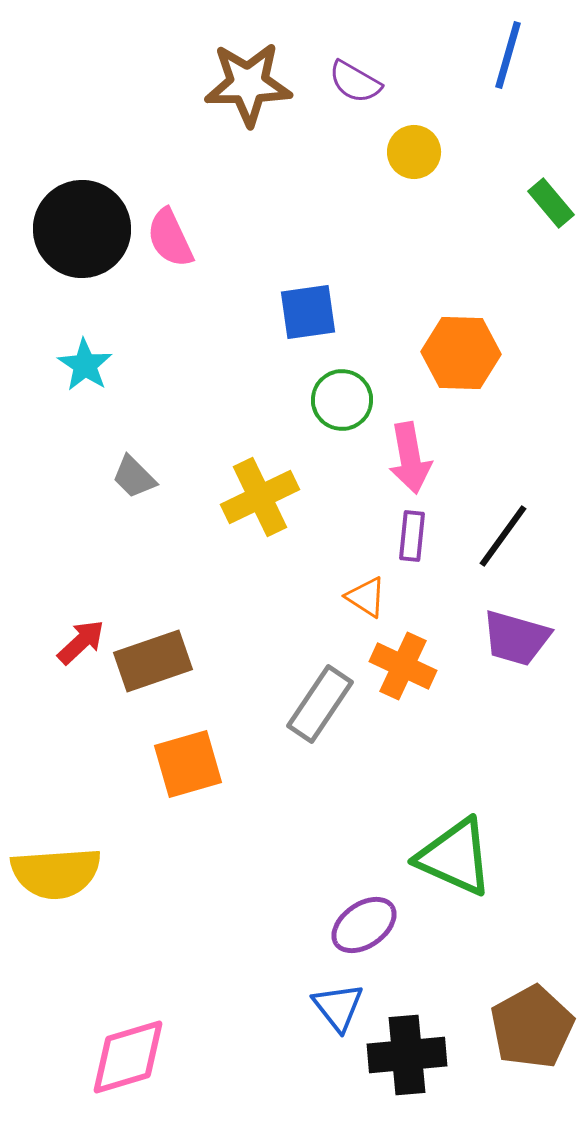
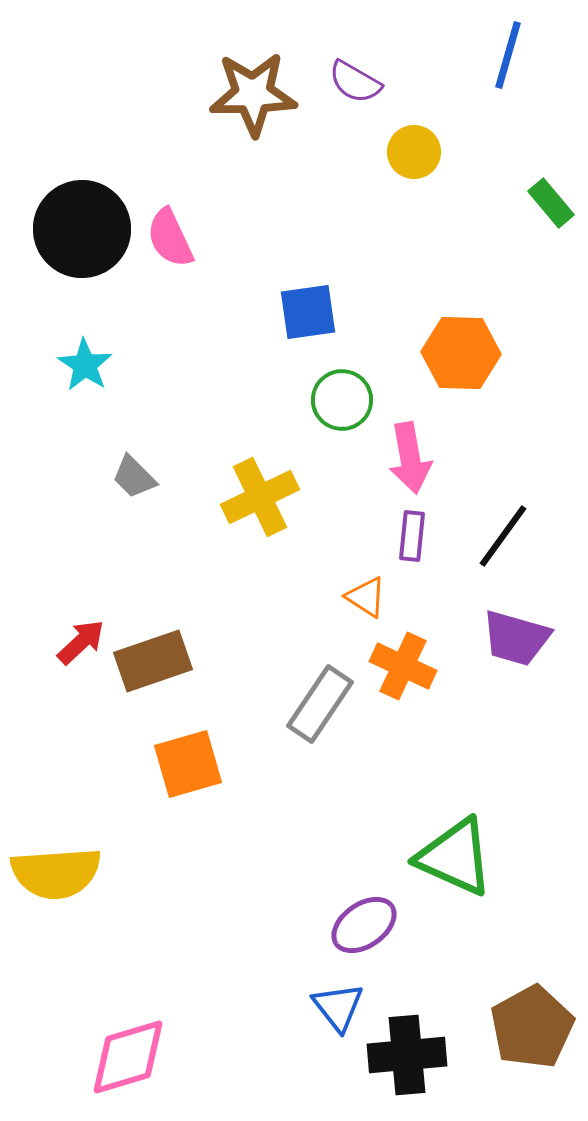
brown star: moved 5 px right, 10 px down
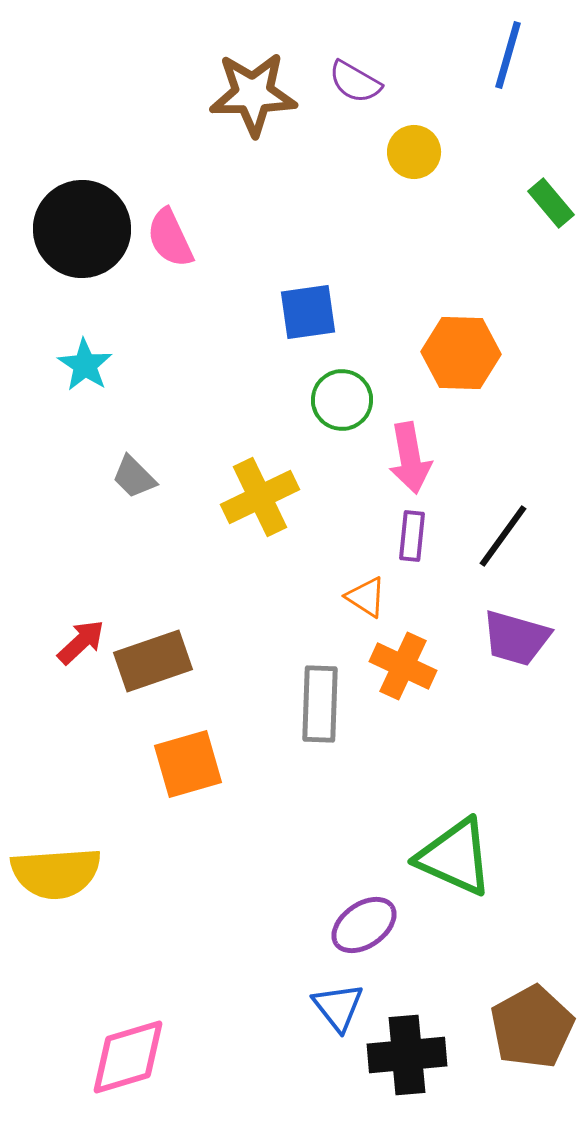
gray rectangle: rotated 32 degrees counterclockwise
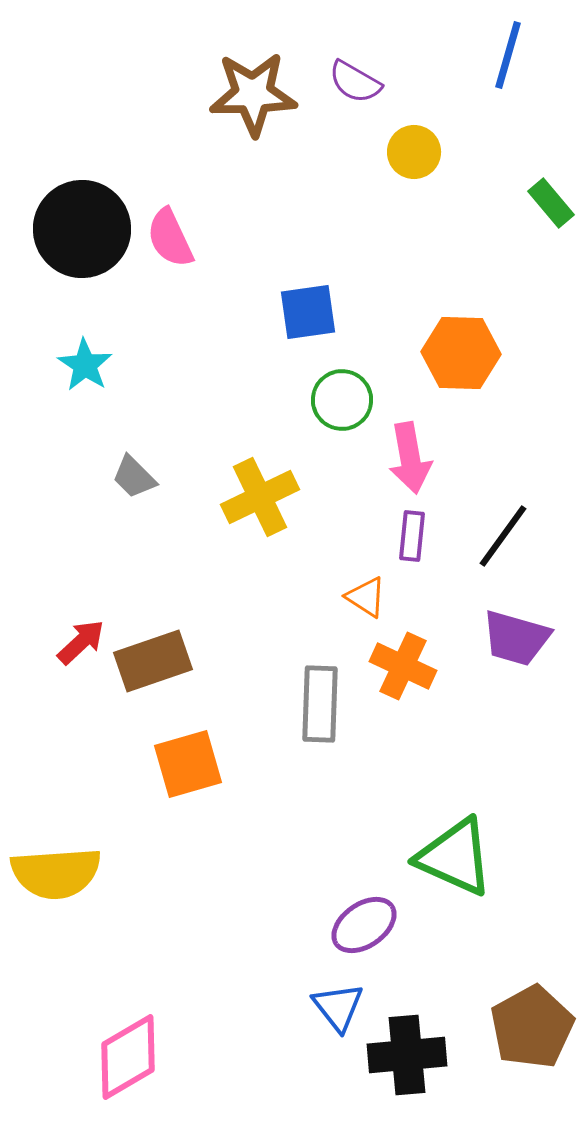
pink diamond: rotated 14 degrees counterclockwise
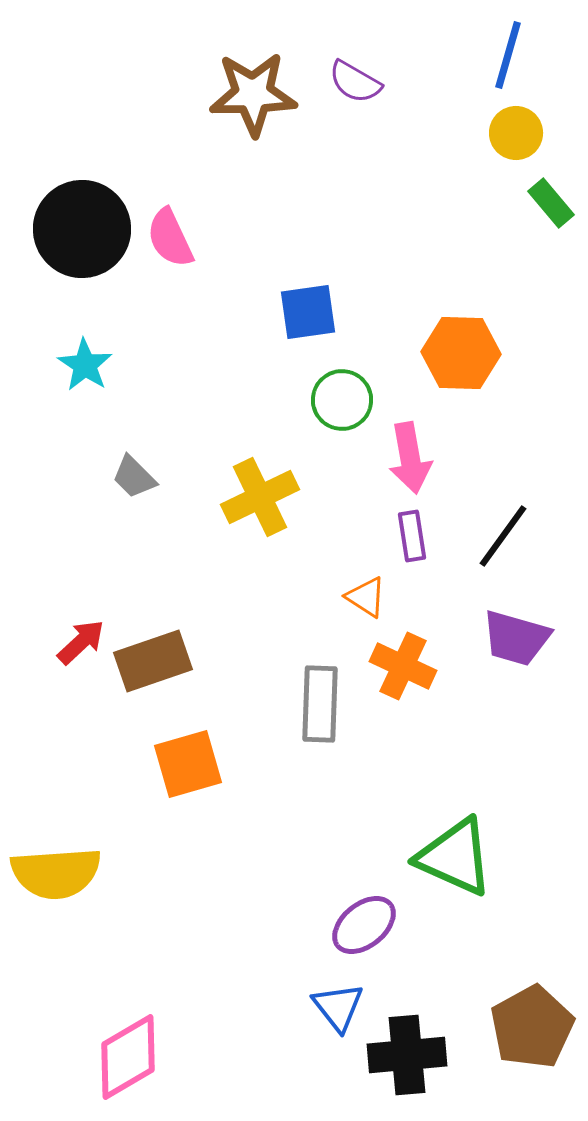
yellow circle: moved 102 px right, 19 px up
purple rectangle: rotated 15 degrees counterclockwise
purple ellipse: rotated 4 degrees counterclockwise
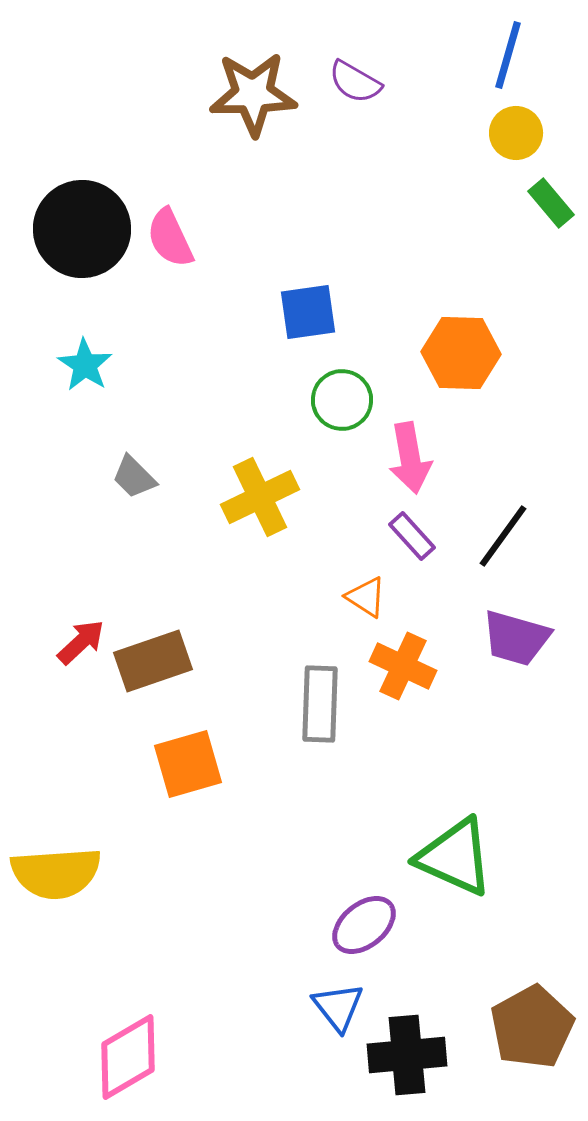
purple rectangle: rotated 33 degrees counterclockwise
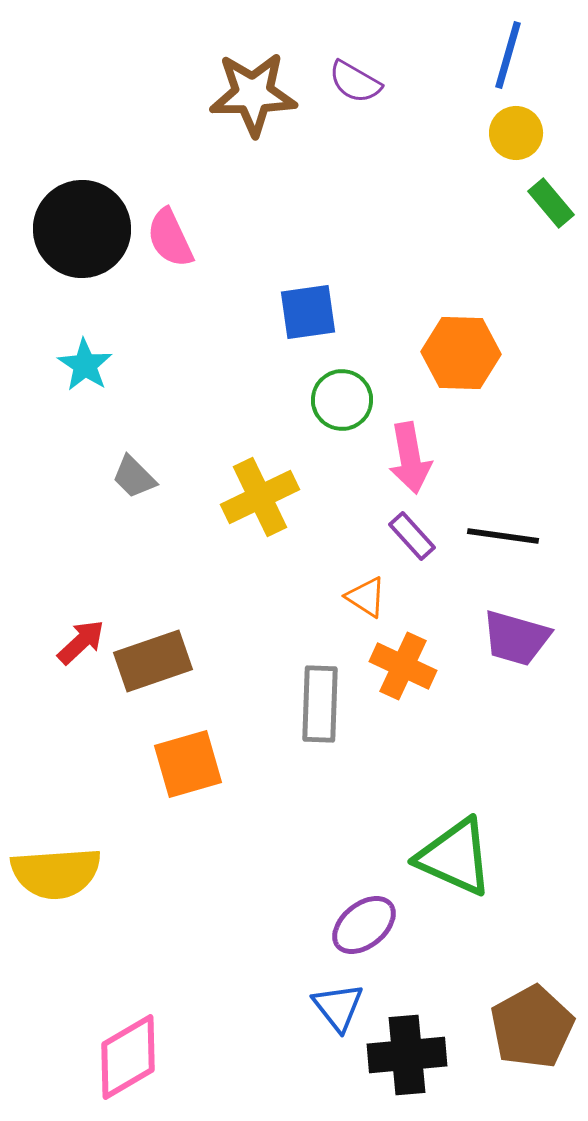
black line: rotated 62 degrees clockwise
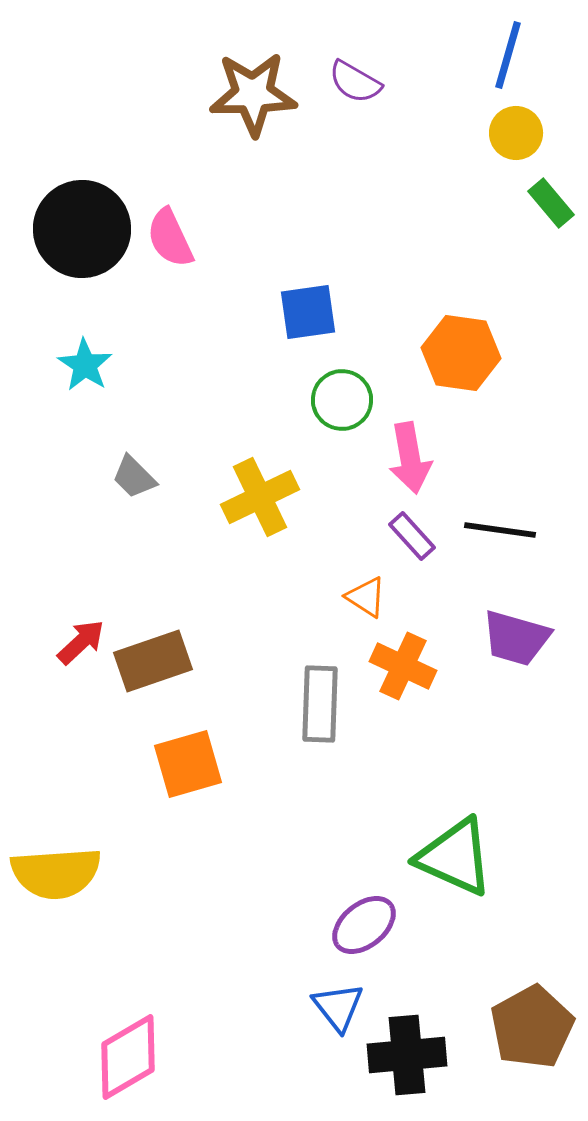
orange hexagon: rotated 6 degrees clockwise
black line: moved 3 px left, 6 px up
